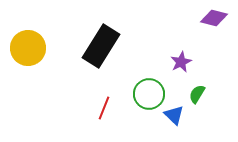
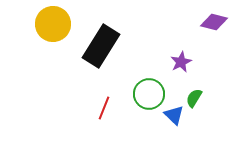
purple diamond: moved 4 px down
yellow circle: moved 25 px right, 24 px up
green semicircle: moved 3 px left, 4 px down
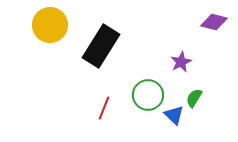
yellow circle: moved 3 px left, 1 px down
green circle: moved 1 px left, 1 px down
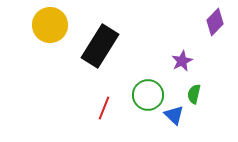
purple diamond: moved 1 px right; rotated 60 degrees counterclockwise
black rectangle: moved 1 px left
purple star: moved 1 px right, 1 px up
green semicircle: moved 4 px up; rotated 18 degrees counterclockwise
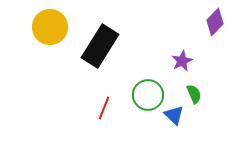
yellow circle: moved 2 px down
green semicircle: rotated 144 degrees clockwise
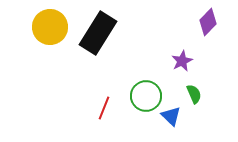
purple diamond: moved 7 px left
black rectangle: moved 2 px left, 13 px up
green circle: moved 2 px left, 1 px down
blue triangle: moved 3 px left, 1 px down
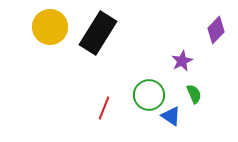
purple diamond: moved 8 px right, 8 px down
green circle: moved 3 px right, 1 px up
blue triangle: rotated 10 degrees counterclockwise
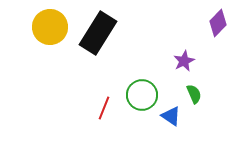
purple diamond: moved 2 px right, 7 px up
purple star: moved 2 px right
green circle: moved 7 px left
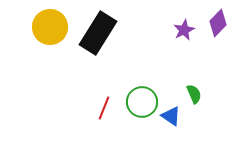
purple star: moved 31 px up
green circle: moved 7 px down
